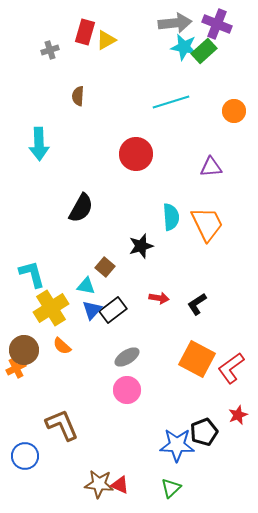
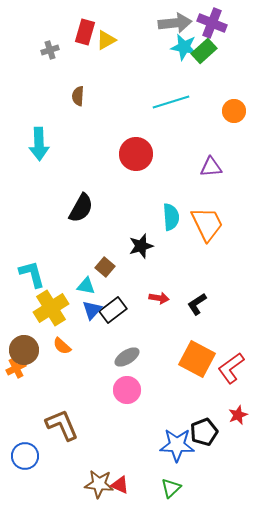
purple cross: moved 5 px left, 1 px up
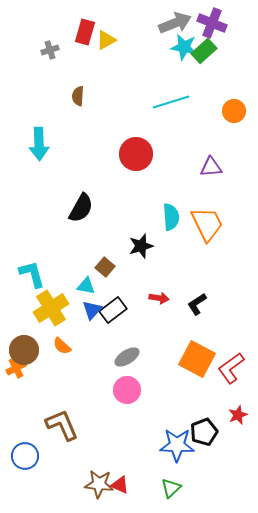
gray arrow: rotated 16 degrees counterclockwise
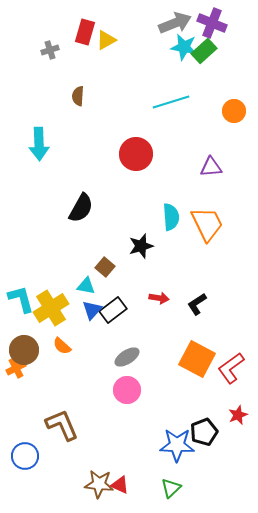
cyan L-shape: moved 11 px left, 25 px down
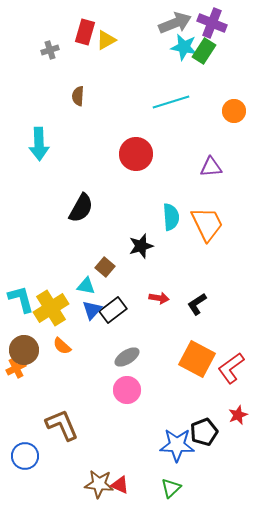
green rectangle: rotated 15 degrees counterclockwise
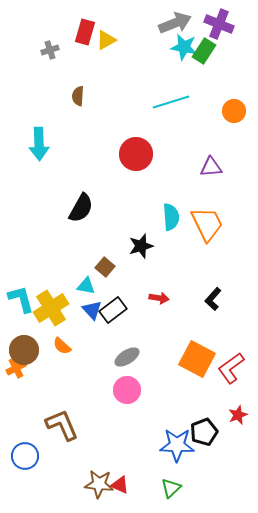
purple cross: moved 7 px right, 1 px down
black L-shape: moved 16 px right, 5 px up; rotated 15 degrees counterclockwise
blue triangle: rotated 25 degrees counterclockwise
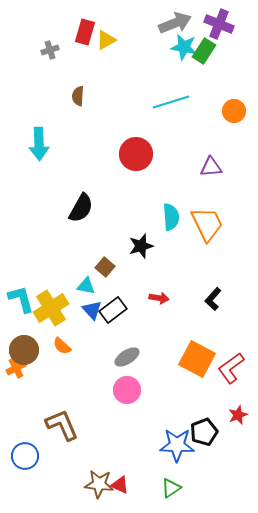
green triangle: rotated 10 degrees clockwise
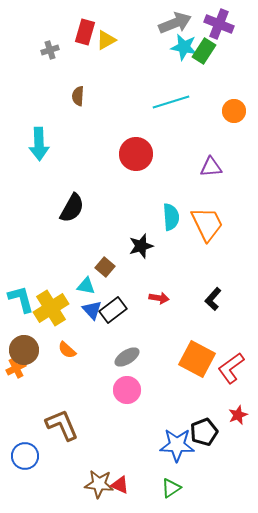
black semicircle: moved 9 px left
orange semicircle: moved 5 px right, 4 px down
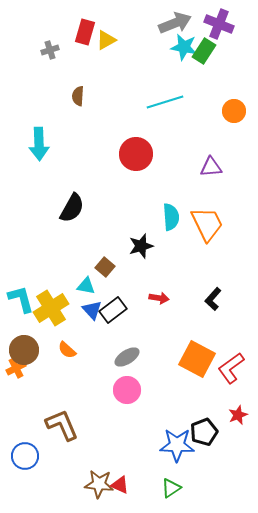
cyan line: moved 6 px left
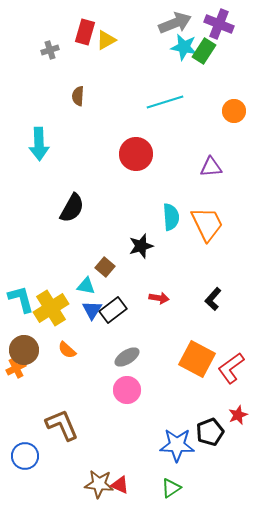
blue triangle: rotated 15 degrees clockwise
black pentagon: moved 6 px right
